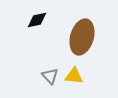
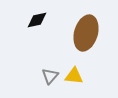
brown ellipse: moved 4 px right, 4 px up
gray triangle: rotated 24 degrees clockwise
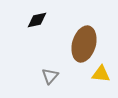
brown ellipse: moved 2 px left, 11 px down
yellow triangle: moved 27 px right, 2 px up
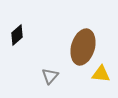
black diamond: moved 20 px left, 15 px down; rotated 30 degrees counterclockwise
brown ellipse: moved 1 px left, 3 px down
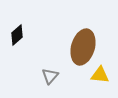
yellow triangle: moved 1 px left, 1 px down
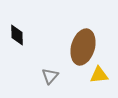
black diamond: rotated 50 degrees counterclockwise
yellow triangle: moved 1 px left; rotated 12 degrees counterclockwise
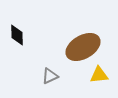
brown ellipse: rotated 44 degrees clockwise
gray triangle: rotated 24 degrees clockwise
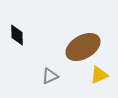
yellow triangle: rotated 18 degrees counterclockwise
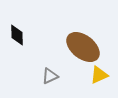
brown ellipse: rotated 68 degrees clockwise
